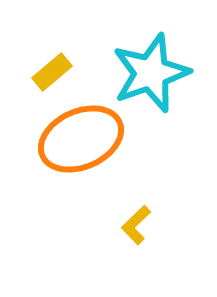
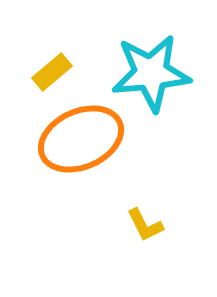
cyan star: rotated 14 degrees clockwise
yellow L-shape: moved 9 px right; rotated 72 degrees counterclockwise
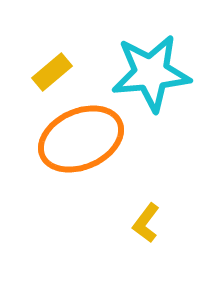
yellow L-shape: moved 1 px right, 2 px up; rotated 63 degrees clockwise
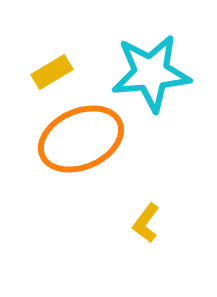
yellow rectangle: rotated 9 degrees clockwise
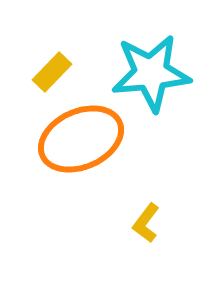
yellow rectangle: rotated 15 degrees counterclockwise
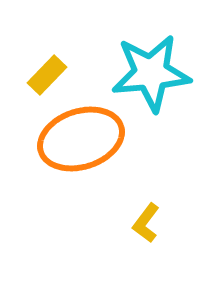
yellow rectangle: moved 5 px left, 3 px down
orange ellipse: rotated 6 degrees clockwise
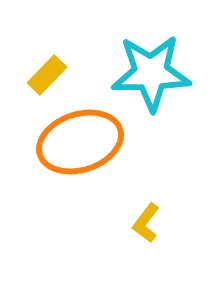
cyan star: rotated 4 degrees clockwise
orange ellipse: moved 1 px left, 3 px down
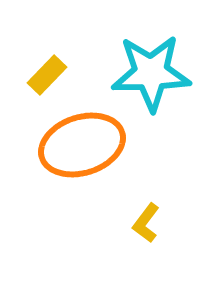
orange ellipse: moved 2 px right, 3 px down
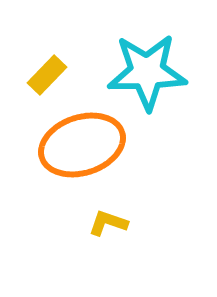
cyan star: moved 4 px left, 1 px up
yellow L-shape: moved 38 px left; rotated 72 degrees clockwise
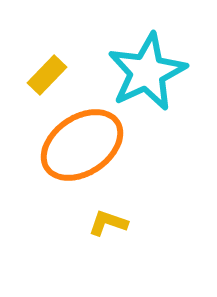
cyan star: rotated 24 degrees counterclockwise
orange ellipse: rotated 16 degrees counterclockwise
